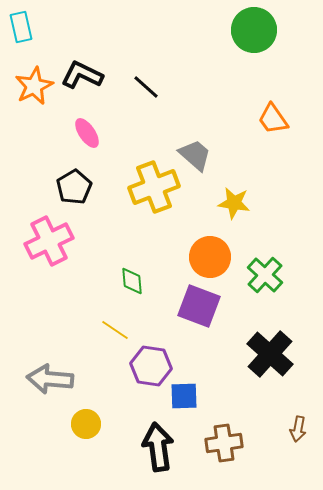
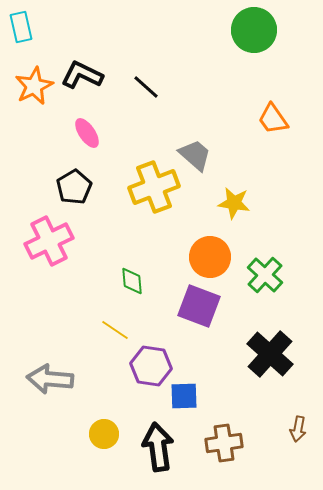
yellow circle: moved 18 px right, 10 px down
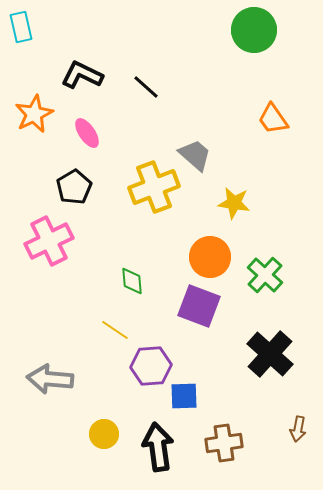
orange star: moved 28 px down
purple hexagon: rotated 12 degrees counterclockwise
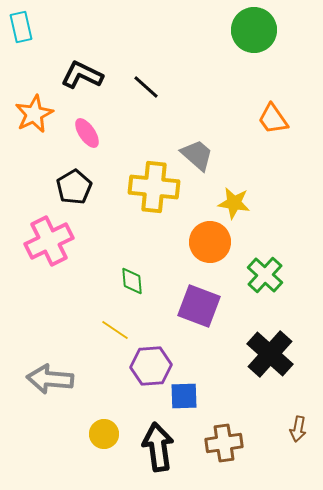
gray trapezoid: moved 2 px right
yellow cross: rotated 27 degrees clockwise
orange circle: moved 15 px up
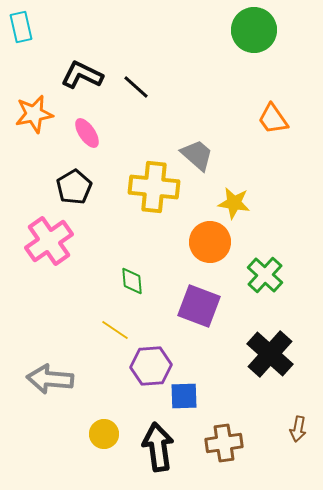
black line: moved 10 px left
orange star: rotated 15 degrees clockwise
pink cross: rotated 9 degrees counterclockwise
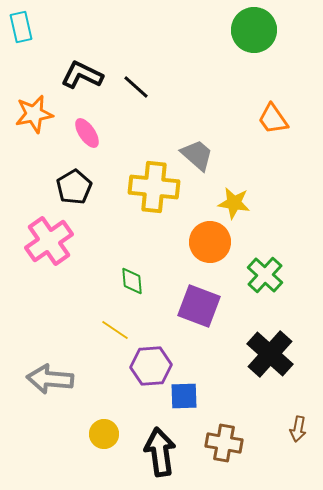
brown cross: rotated 18 degrees clockwise
black arrow: moved 2 px right, 5 px down
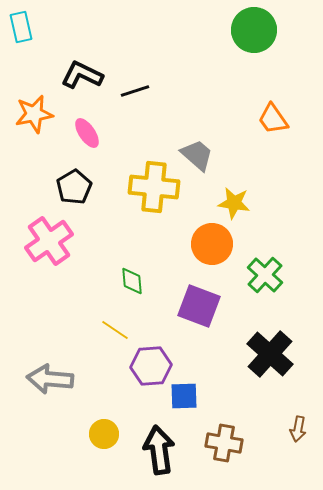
black line: moved 1 px left, 4 px down; rotated 60 degrees counterclockwise
orange circle: moved 2 px right, 2 px down
black arrow: moved 1 px left, 2 px up
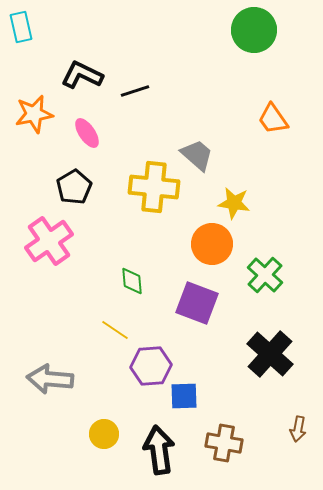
purple square: moved 2 px left, 3 px up
